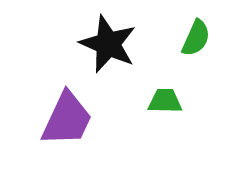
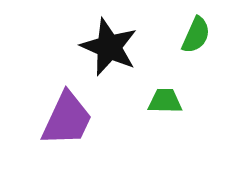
green semicircle: moved 3 px up
black star: moved 1 px right, 3 px down
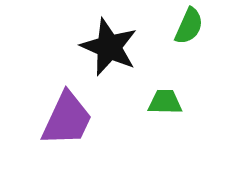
green semicircle: moved 7 px left, 9 px up
green trapezoid: moved 1 px down
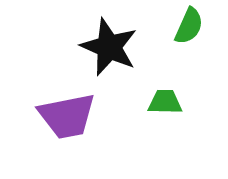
purple trapezoid: moved 3 px up; rotated 54 degrees clockwise
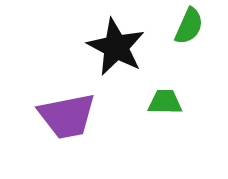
black star: moved 7 px right; rotated 4 degrees clockwise
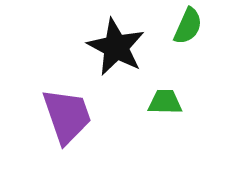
green semicircle: moved 1 px left
purple trapezoid: rotated 98 degrees counterclockwise
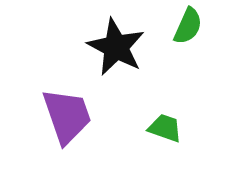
green trapezoid: moved 26 px down; rotated 18 degrees clockwise
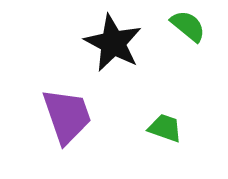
green semicircle: rotated 75 degrees counterclockwise
black star: moved 3 px left, 4 px up
